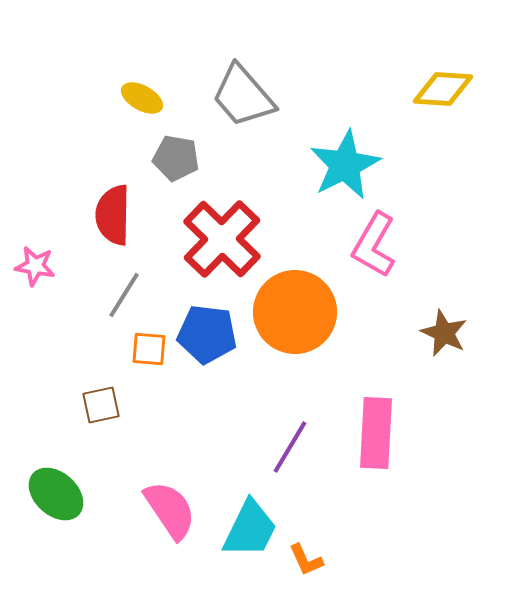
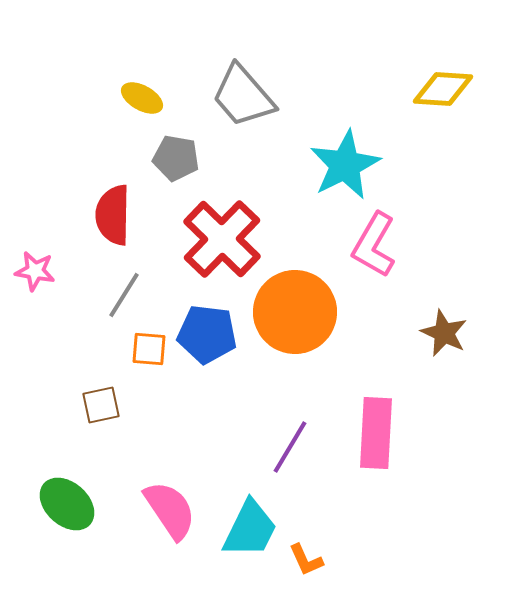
pink star: moved 5 px down
green ellipse: moved 11 px right, 10 px down
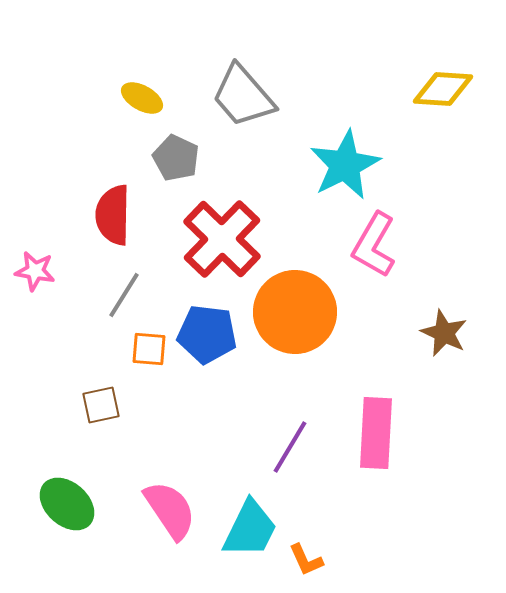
gray pentagon: rotated 15 degrees clockwise
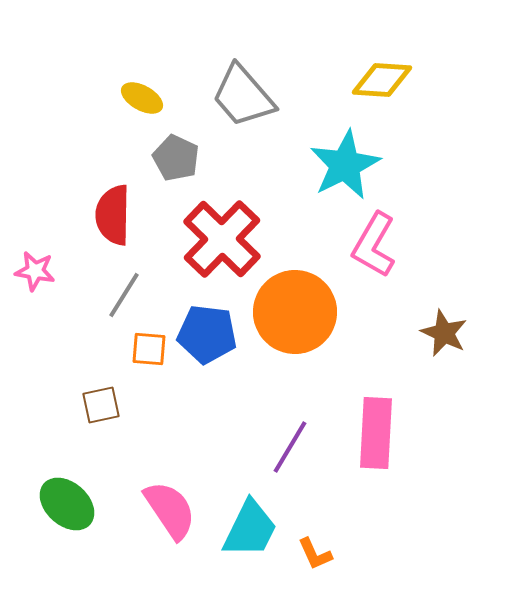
yellow diamond: moved 61 px left, 9 px up
orange L-shape: moved 9 px right, 6 px up
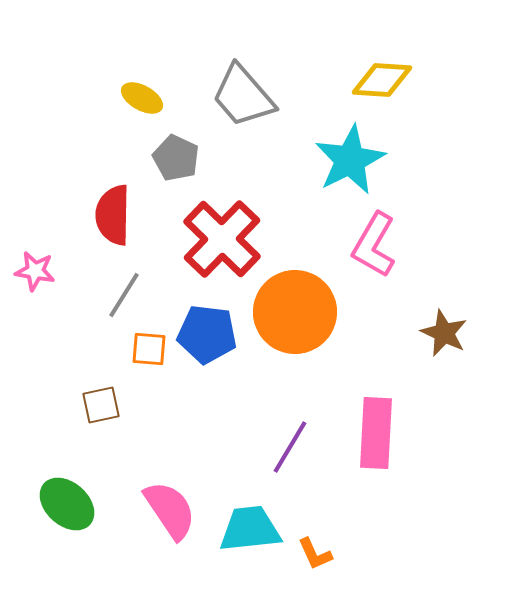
cyan star: moved 5 px right, 5 px up
cyan trapezoid: rotated 122 degrees counterclockwise
